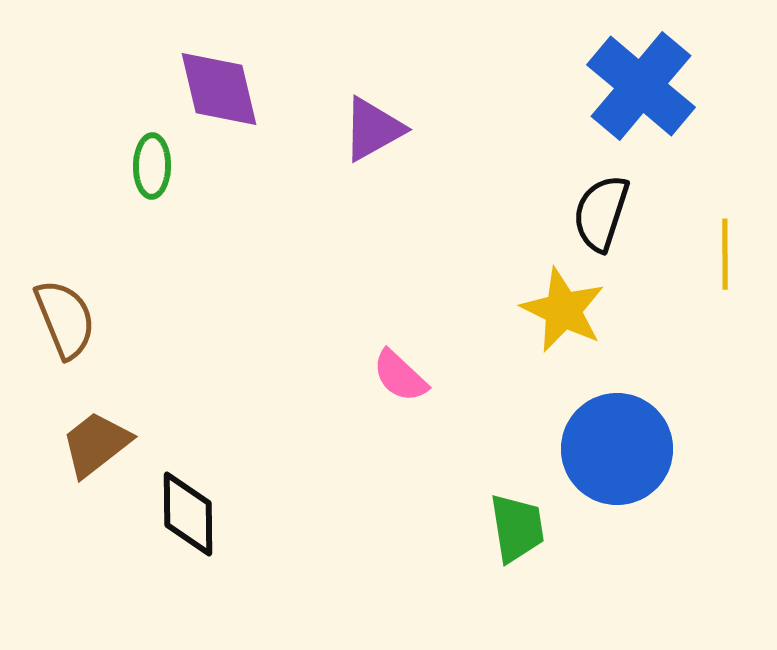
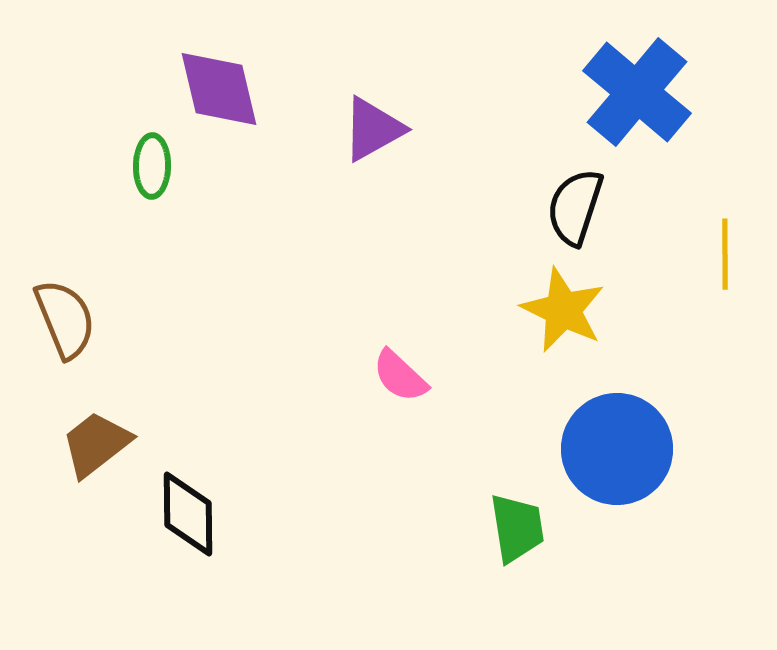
blue cross: moved 4 px left, 6 px down
black semicircle: moved 26 px left, 6 px up
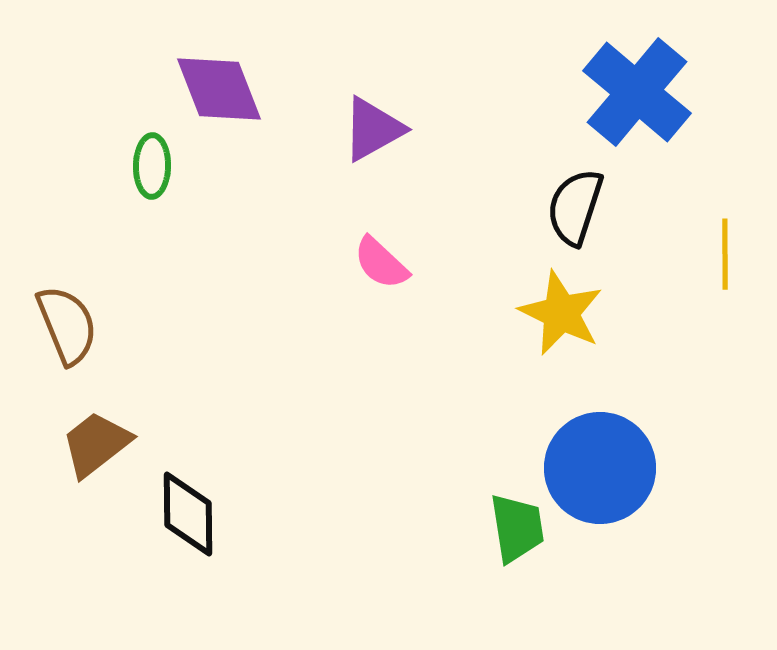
purple diamond: rotated 8 degrees counterclockwise
yellow star: moved 2 px left, 3 px down
brown semicircle: moved 2 px right, 6 px down
pink semicircle: moved 19 px left, 113 px up
blue circle: moved 17 px left, 19 px down
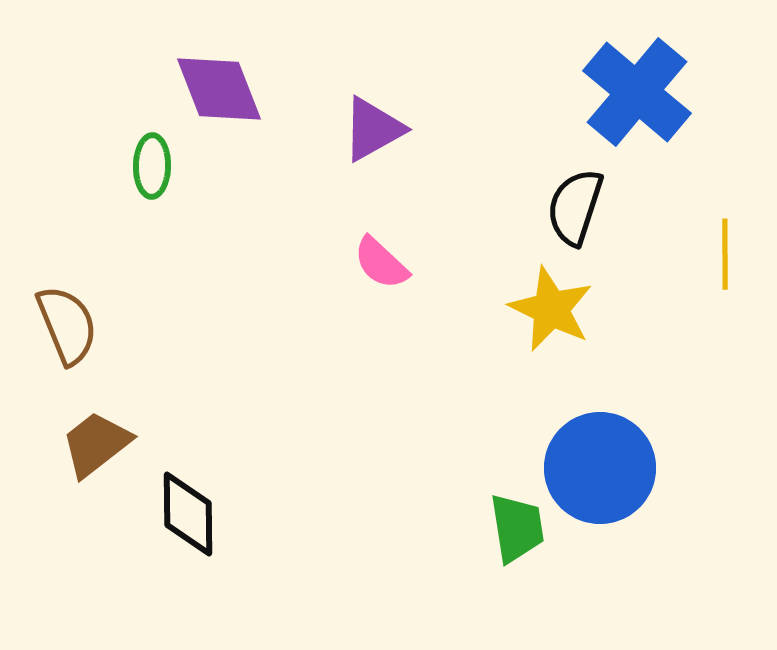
yellow star: moved 10 px left, 4 px up
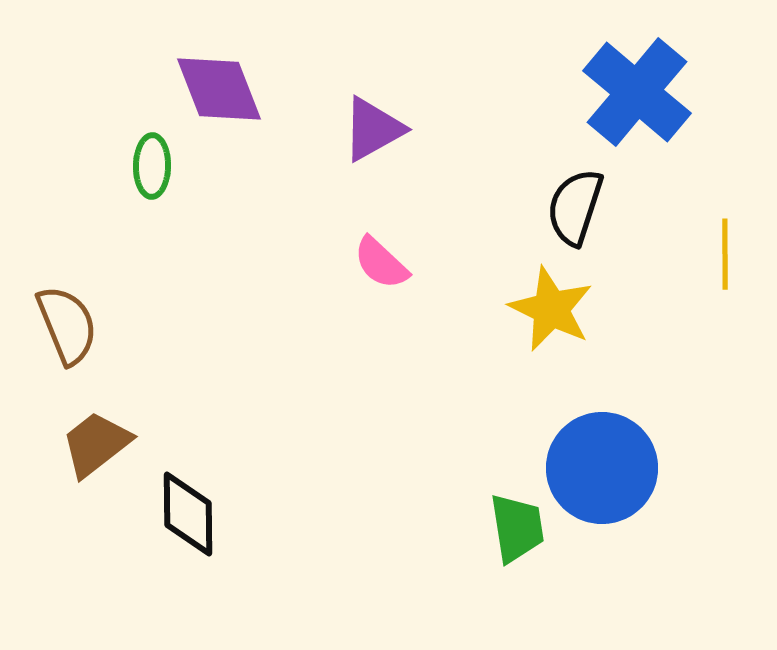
blue circle: moved 2 px right
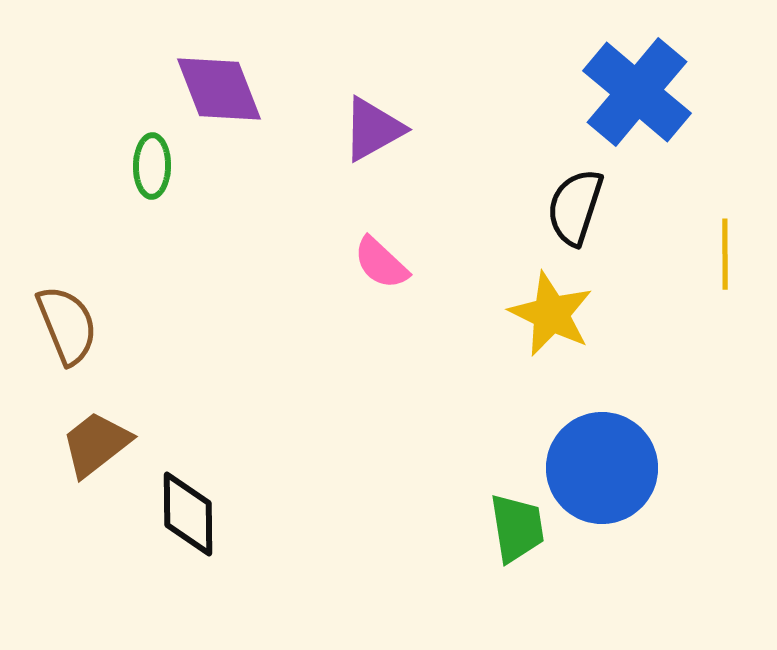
yellow star: moved 5 px down
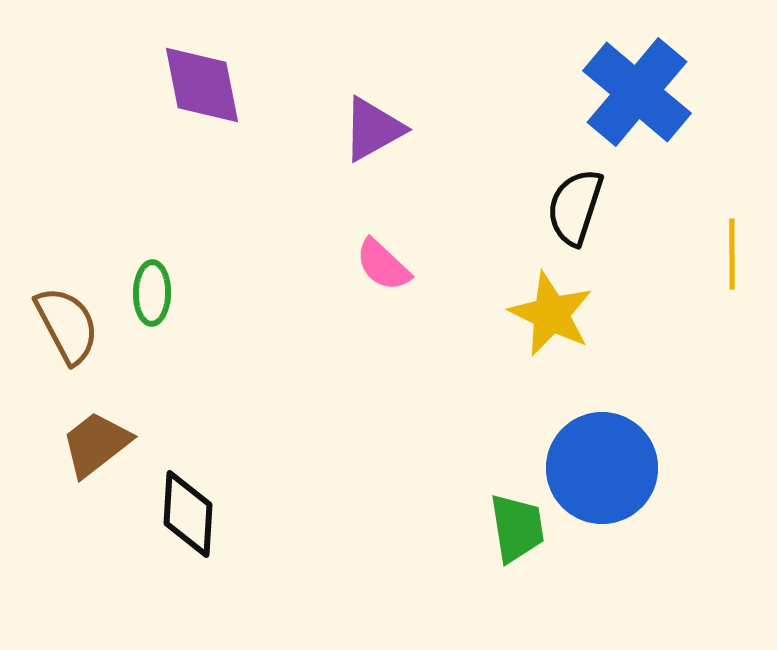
purple diamond: moved 17 px left, 4 px up; rotated 10 degrees clockwise
green ellipse: moved 127 px down
yellow line: moved 7 px right
pink semicircle: moved 2 px right, 2 px down
brown semicircle: rotated 6 degrees counterclockwise
black diamond: rotated 4 degrees clockwise
